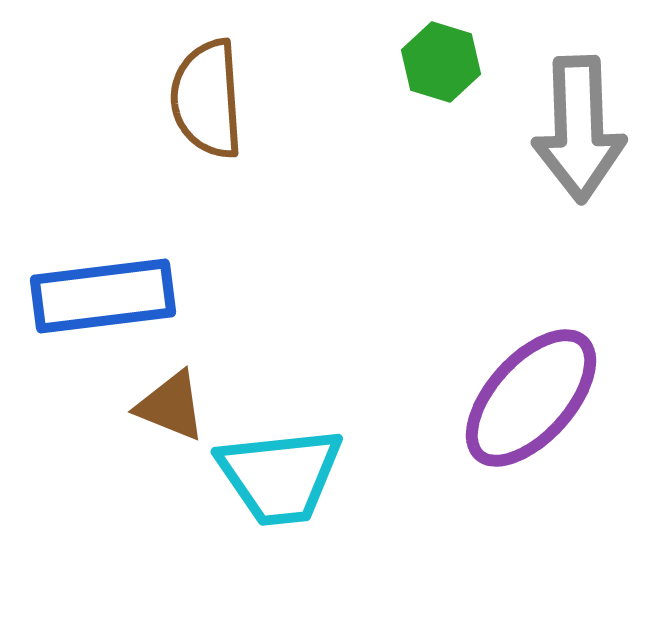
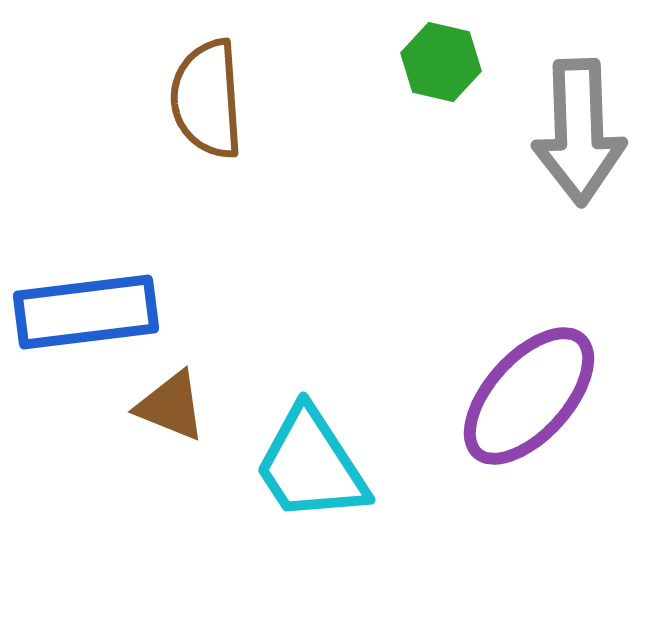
green hexagon: rotated 4 degrees counterclockwise
gray arrow: moved 3 px down
blue rectangle: moved 17 px left, 16 px down
purple ellipse: moved 2 px left, 2 px up
cyan trapezoid: moved 31 px right, 11 px up; rotated 63 degrees clockwise
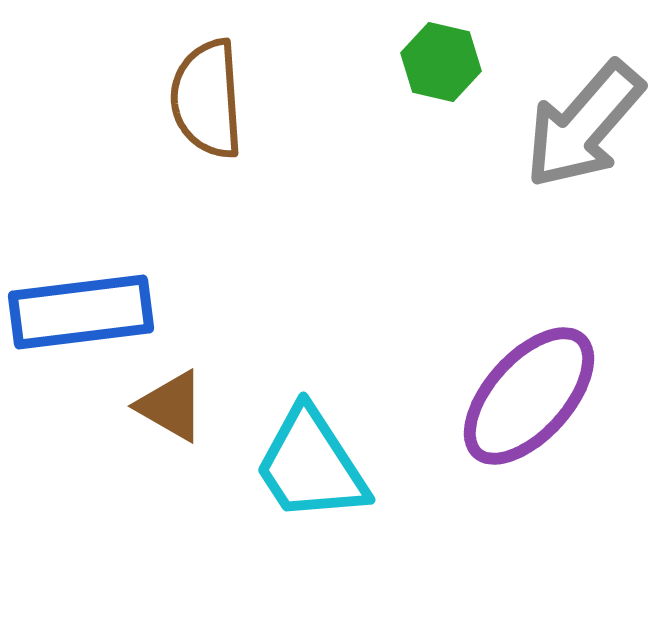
gray arrow: moved 5 px right, 7 px up; rotated 43 degrees clockwise
blue rectangle: moved 5 px left
brown triangle: rotated 8 degrees clockwise
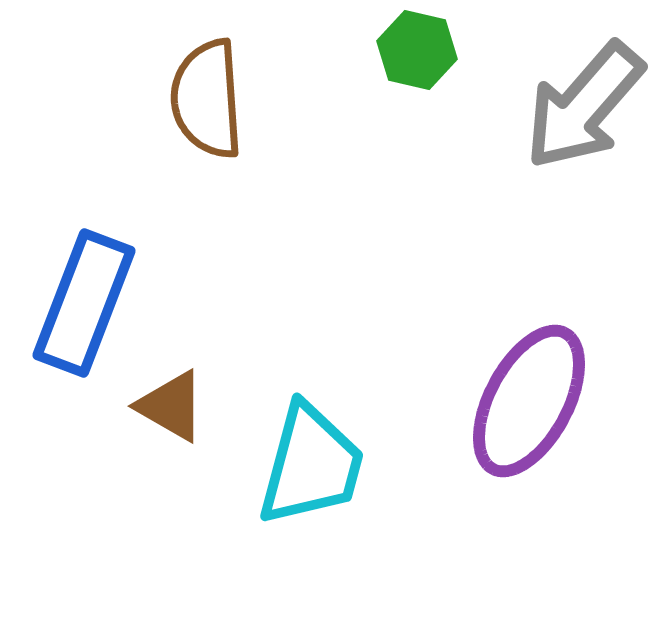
green hexagon: moved 24 px left, 12 px up
gray arrow: moved 19 px up
blue rectangle: moved 3 px right, 9 px up; rotated 62 degrees counterclockwise
purple ellipse: moved 5 px down; rotated 14 degrees counterclockwise
cyan trapezoid: rotated 132 degrees counterclockwise
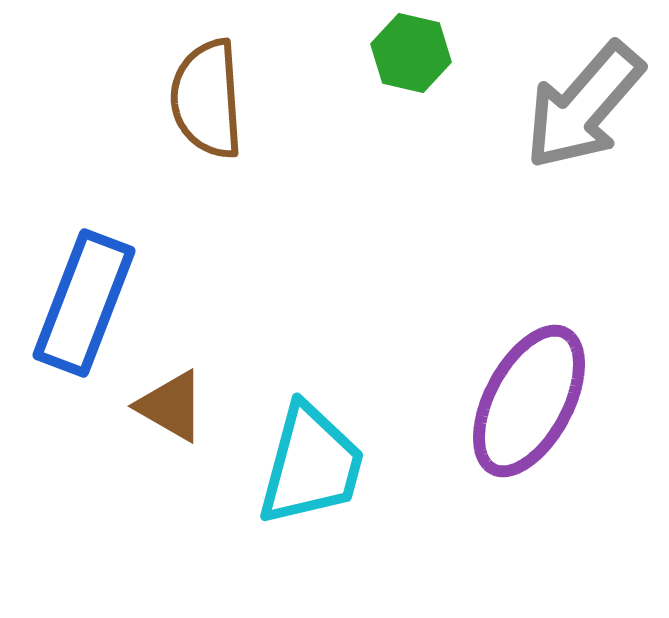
green hexagon: moved 6 px left, 3 px down
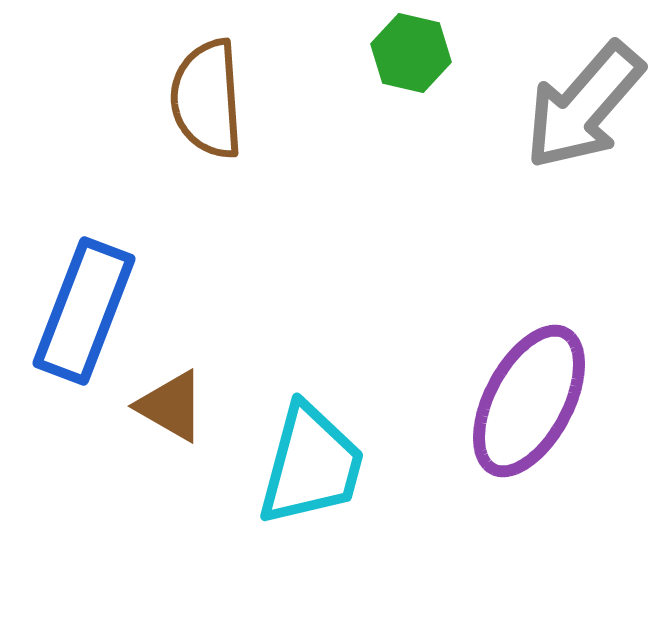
blue rectangle: moved 8 px down
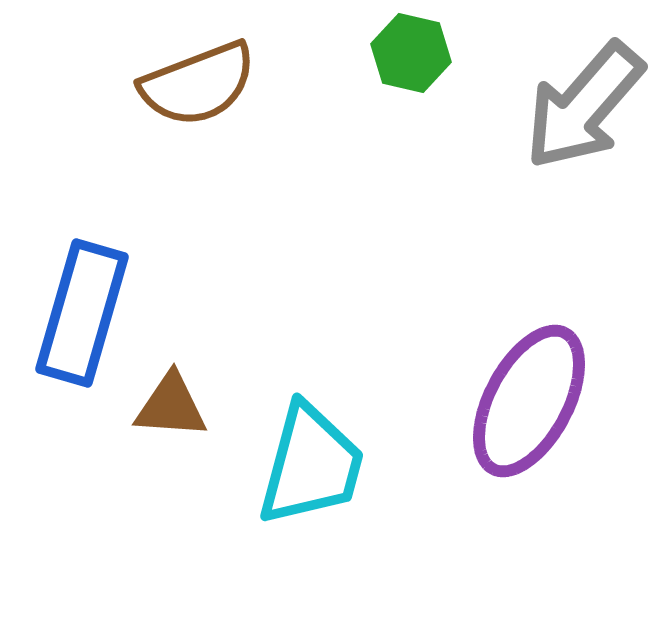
brown semicircle: moved 9 px left, 15 px up; rotated 107 degrees counterclockwise
blue rectangle: moved 2 px left, 2 px down; rotated 5 degrees counterclockwise
brown triangle: rotated 26 degrees counterclockwise
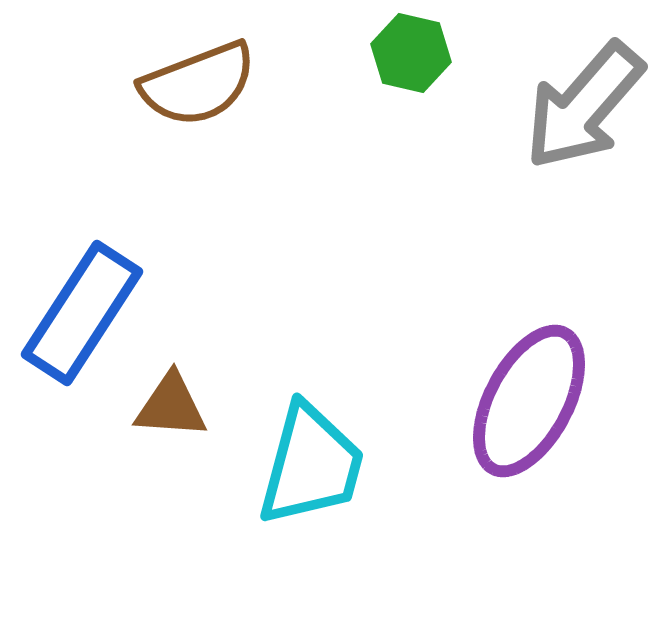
blue rectangle: rotated 17 degrees clockwise
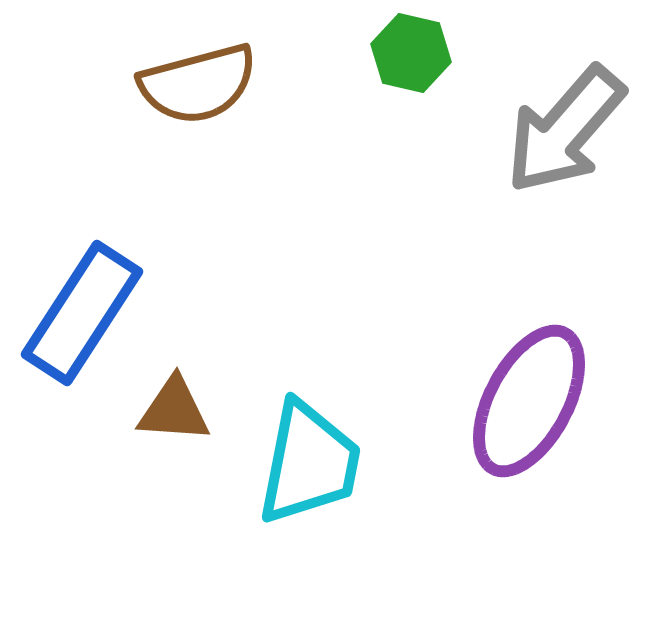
brown semicircle: rotated 6 degrees clockwise
gray arrow: moved 19 px left, 24 px down
brown triangle: moved 3 px right, 4 px down
cyan trapezoid: moved 2 px left, 2 px up; rotated 4 degrees counterclockwise
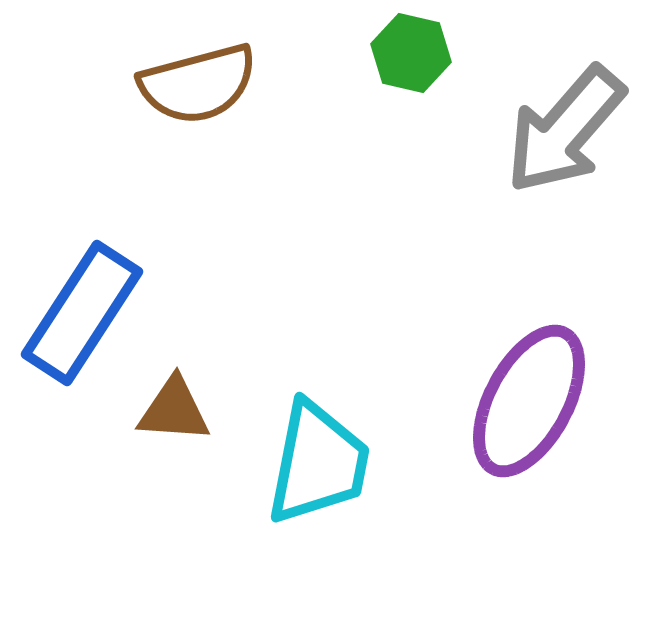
cyan trapezoid: moved 9 px right
